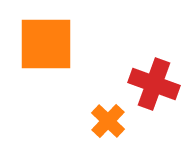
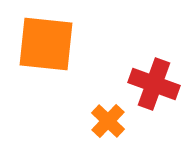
orange square: rotated 6 degrees clockwise
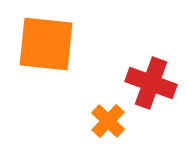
red cross: moved 3 px left, 1 px up
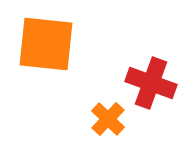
orange cross: moved 2 px up
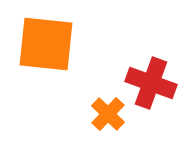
orange cross: moved 5 px up
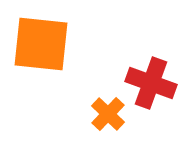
orange square: moved 5 px left
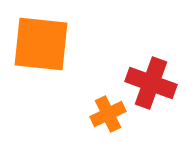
orange cross: rotated 20 degrees clockwise
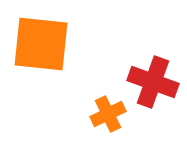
red cross: moved 2 px right, 1 px up
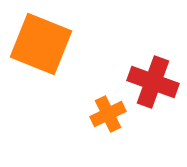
orange square: rotated 16 degrees clockwise
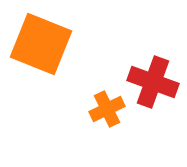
orange cross: moved 1 px left, 5 px up
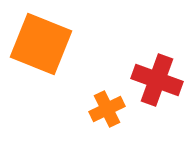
red cross: moved 4 px right, 2 px up
